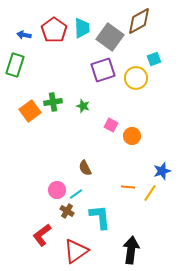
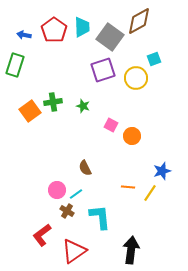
cyan trapezoid: moved 1 px up
red triangle: moved 2 px left
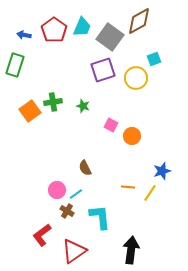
cyan trapezoid: rotated 25 degrees clockwise
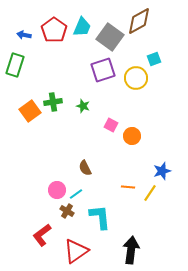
red triangle: moved 2 px right
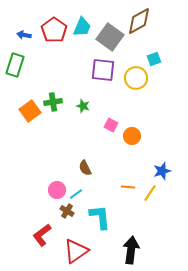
purple square: rotated 25 degrees clockwise
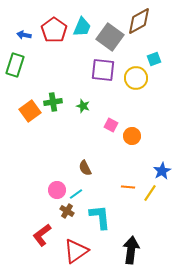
blue star: rotated 12 degrees counterclockwise
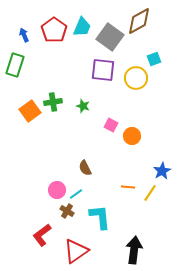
blue arrow: rotated 56 degrees clockwise
black arrow: moved 3 px right
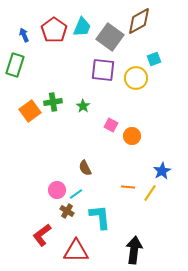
green star: rotated 16 degrees clockwise
red triangle: rotated 36 degrees clockwise
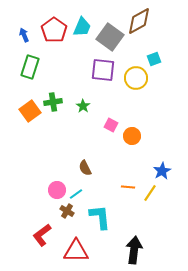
green rectangle: moved 15 px right, 2 px down
